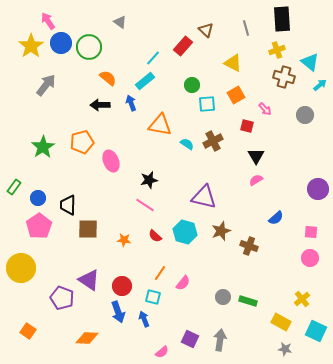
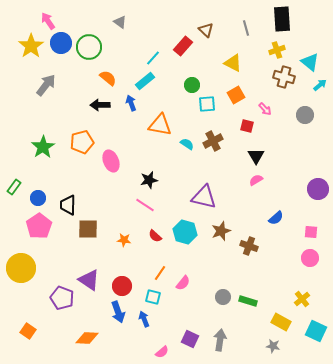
gray star at (285, 349): moved 12 px left, 3 px up
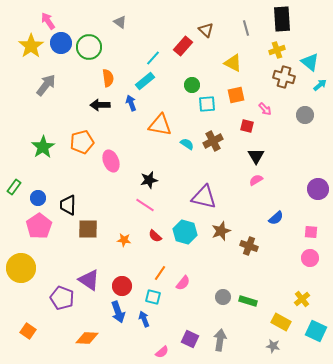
orange semicircle at (108, 78): rotated 42 degrees clockwise
orange square at (236, 95): rotated 18 degrees clockwise
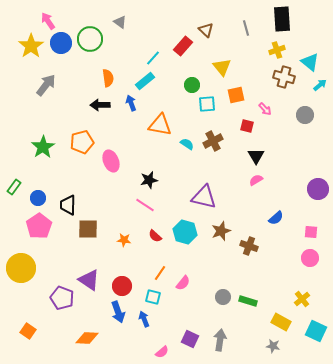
green circle at (89, 47): moved 1 px right, 8 px up
yellow triangle at (233, 63): moved 11 px left, 4 px down; rotated 24 degrees clockwise
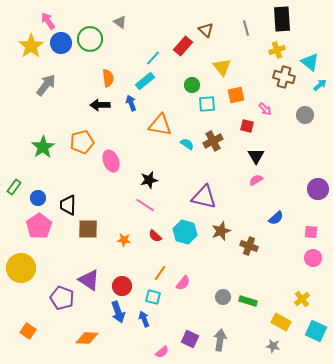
pink circle at (310, 258): moved 3 px right
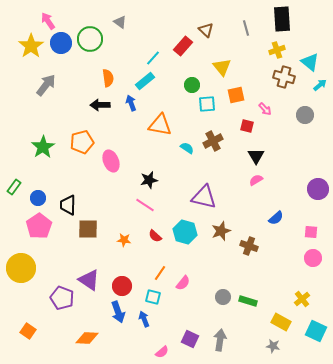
cyan semicircle at (187, 144): moved 4 px down
